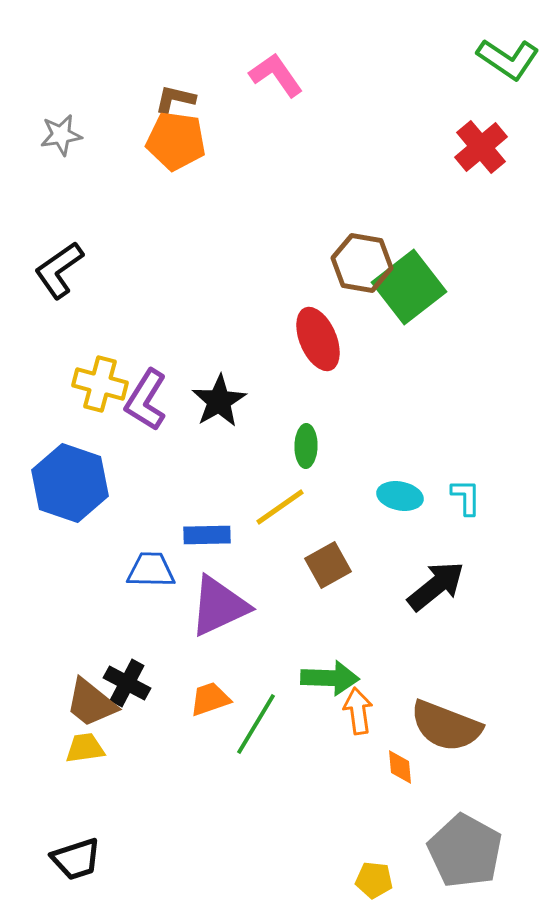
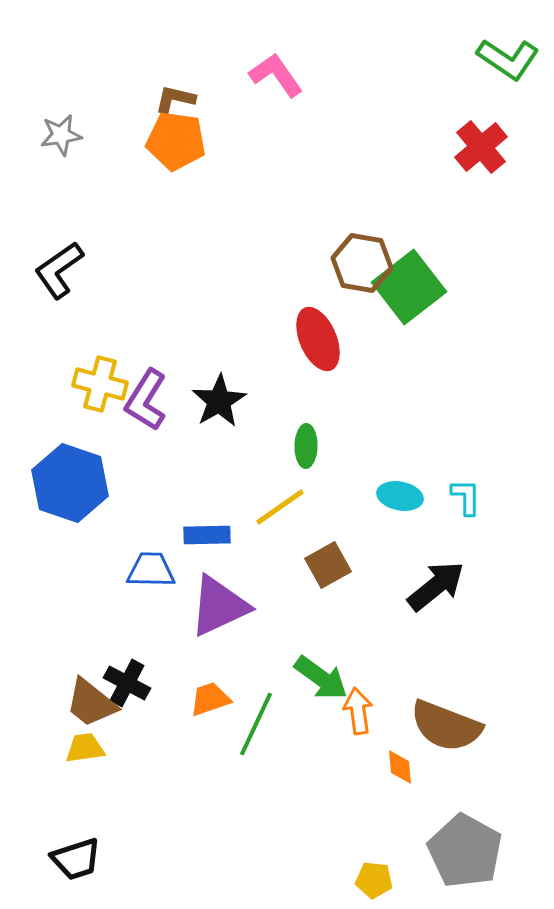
green arrow: moved 9 px left; rotated 34 degrees clockwise
green line: rotated 6 degrees counterclockwise
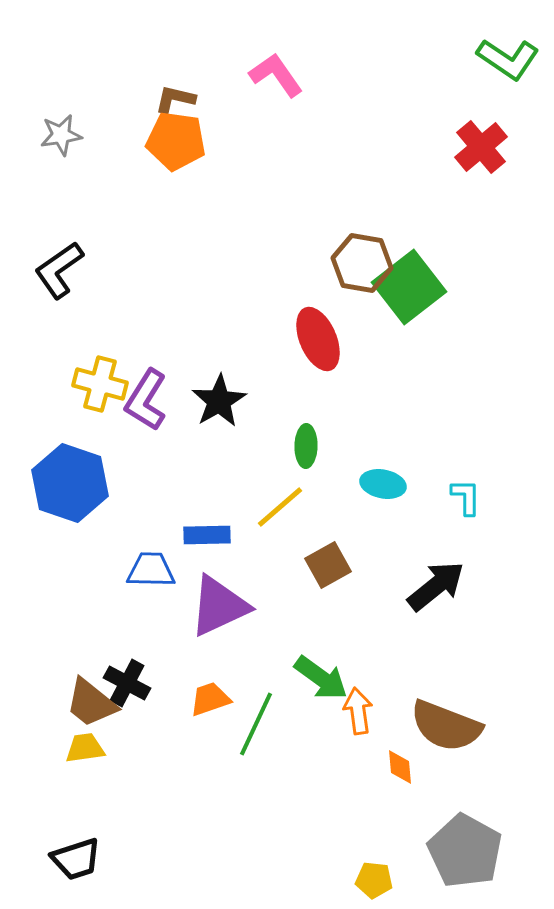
cyan ellipse: moved 17 px left, 12 px up
yellow line: rotated 6 degrees counterclockwise
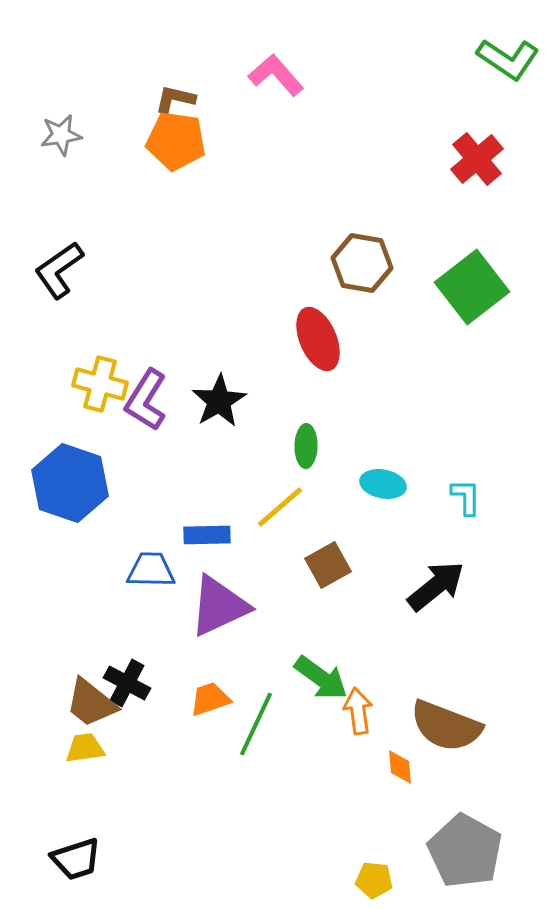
pink L-shape: rotated 6 degrees counterclockwise
red cross: moved 4 px left, 12 px down
green square: moved 63 px right
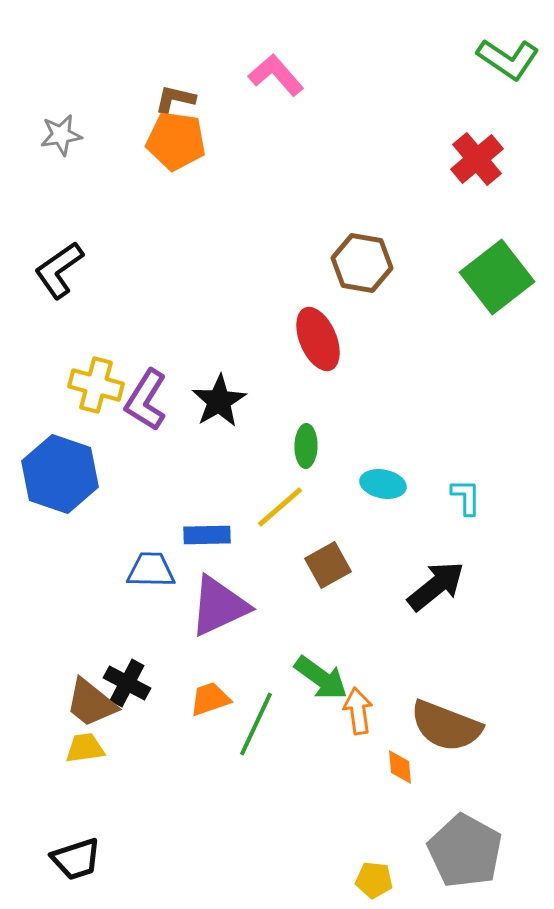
green square: moved 25 px right, 10 px up
yellow cross: moved 4 px left, 1 px down
blue hexagon: moved 10 px left, 9 px up
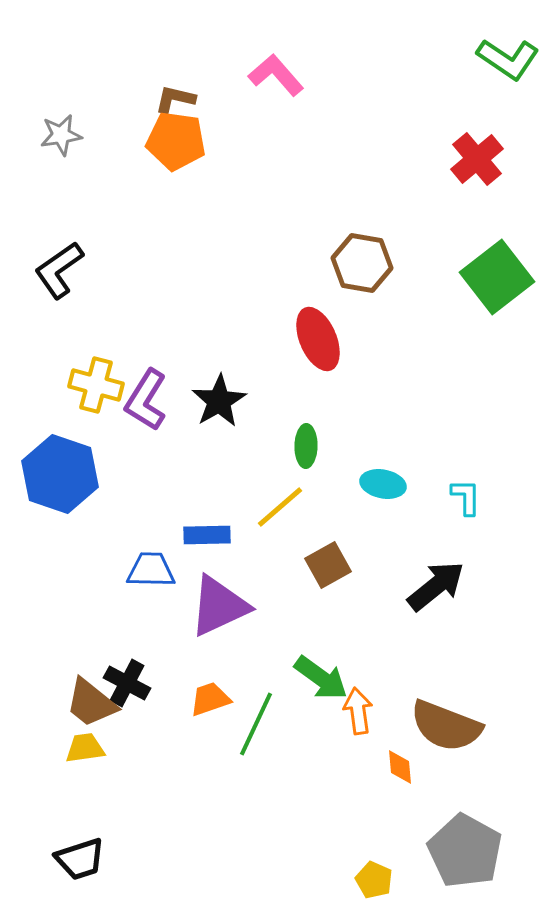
black trapezoid: moved 4 px right
yellow pentagon: rotated 18 degrees clockwise
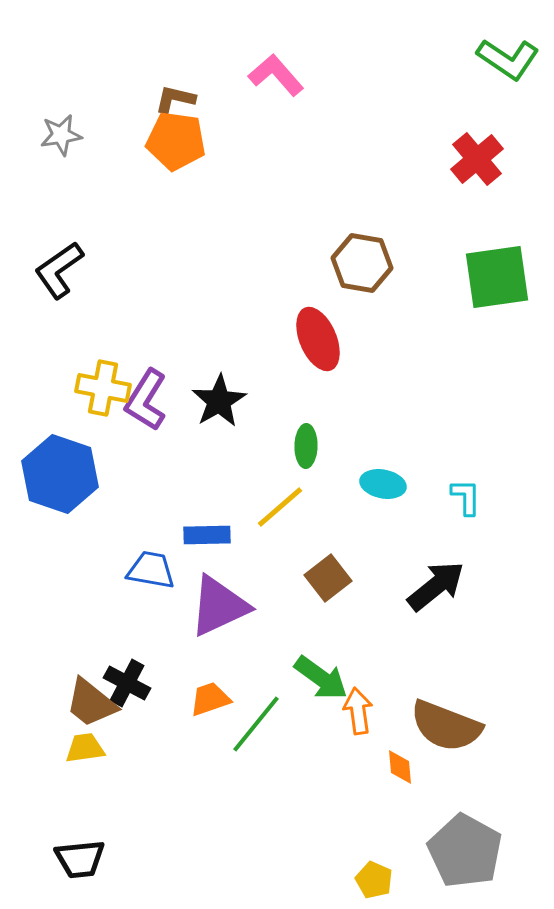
green square: rotated 30 degrees clockwise
yellow cross: moved 7 px right, 3 px down; rotated 4 degrees counterclockwise
brown square: moved 13 px down; rotated 9 degrees counterclockwise
blue trapezoid: rotated 9 degrees clockwise
green line: rotated 14 degrees clockwise
black trapezoid: rotated 12 degrees clockwise
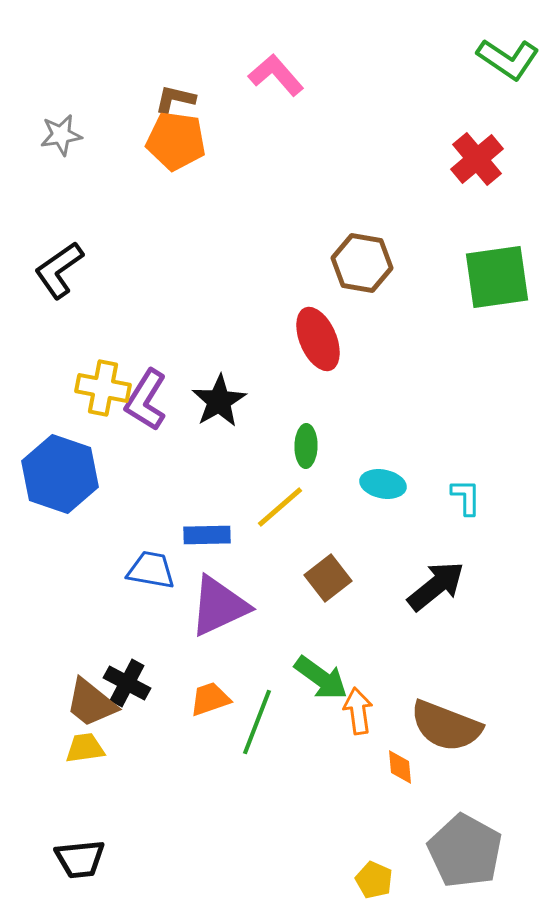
green line: moved 1 px right, 2 px up; rotated 18 degrees counterclockwise
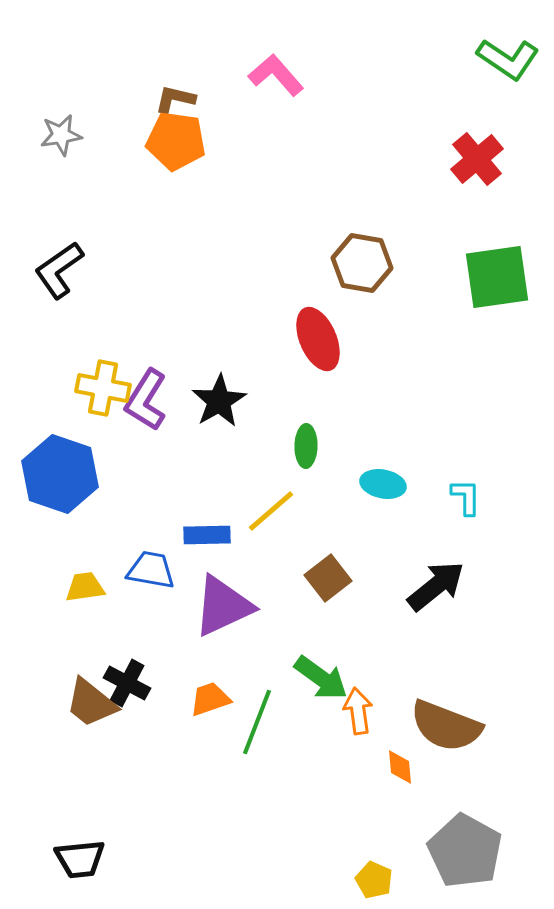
yellow line: moved 9 px left, 4 px down
purple triangle: moved 4 px right
yellow trapezoid: moved 161 px up
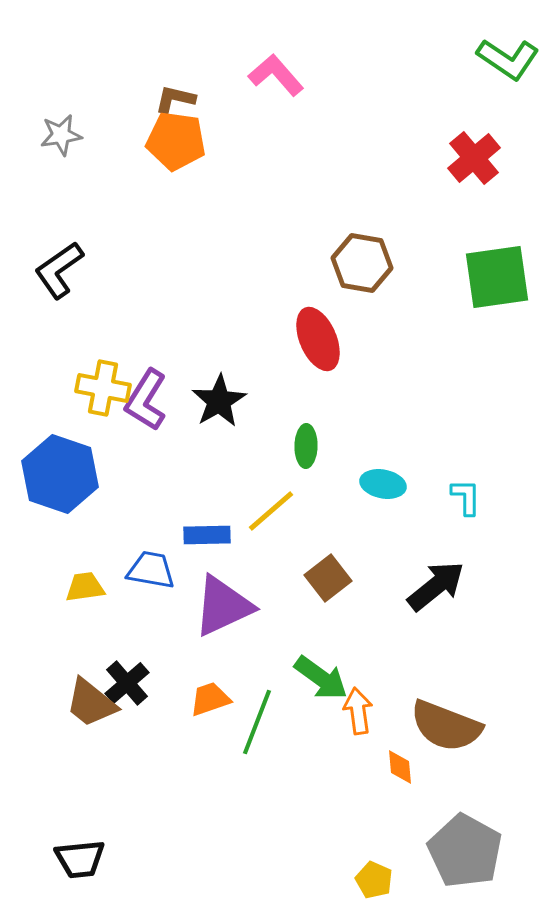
red cross: moved 3 px left, 1 px up
black cross: rotated 21 degrees clockwise
